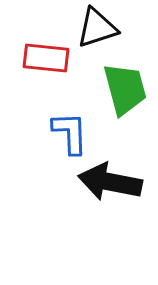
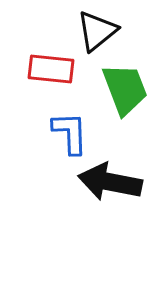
black triangle: moved 3 px down; rotated 21 degrees counterclockwise
red rectangle: moved 5 px right, 11 px down
green trapezoid: rotated 6 degrees counterclockwise
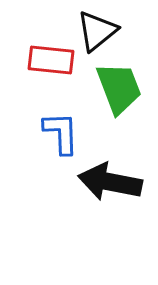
red rectangle: moved 9 px up
green trapezoid: moved 6 px left, 1 px up
blue L-shape: moved 9 px left
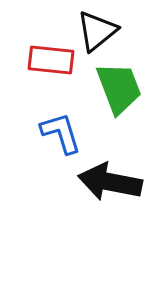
blue L-shape: rotated 15 degrees counterclockwise
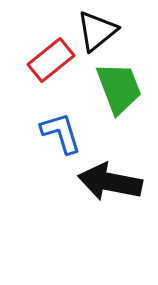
red rectangle: rotated 45 degrees counterclockwise
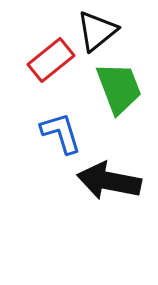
black arrow: moved 1 px left, 1 px up
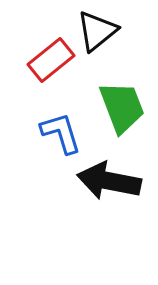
green trapezoid: moved 3 px right, 19 px down
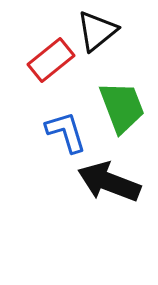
blue L-shape: moved 5 px right, 1 px up
black arrow: moved 1 px down; rotated 10 degrees clockwise
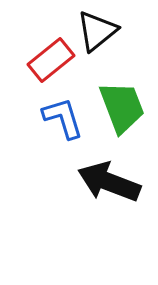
blue L-shape: moved 3 px left, 14 px up
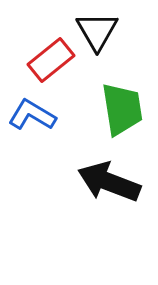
black triangle: rotated 21 degrees counterclockwise
green trapezoid: moved 2 px down; rotated 12 degrees clockwise
blue L-shape: moved 31 px left, 3 px up; rotated 42 degrees counterclockwise
